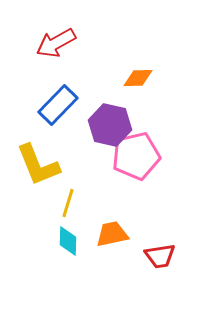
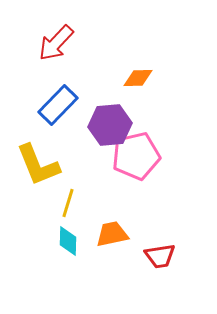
red arrow: rotated 18 degrees counterclockwise
purple hexagon: rotated 18 degrees counterclockwise
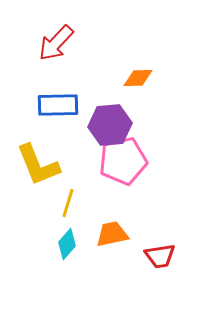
blue rectangle: rotated 45 degrees clockwise
pink pentagon: moved 13 px left, 5 px down
cyan diamond: moved 1 px left, 3 px down; rotated 40 degrees clockwise
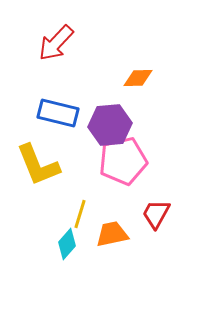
blue rectangle: moved 8 px down; rotated 15 degrees clockwise
yellow line: moved 12 px right, 11 px down
red trapezoid: moved 4 px left, 42 px up; rotated 128 degrees clockwise
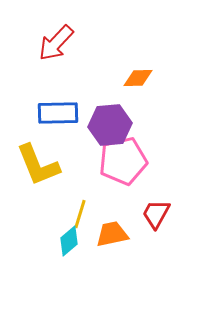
blue rectangle: rotated 15 degrees counterclockwise
cyan diamond: moved 2 px right, 3 px up; rotated 8 degrees clockwise
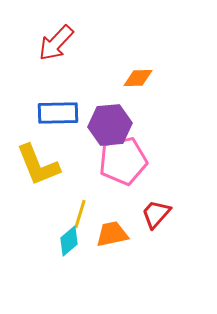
red trapezoid: rotated 12 degrees clockwise
